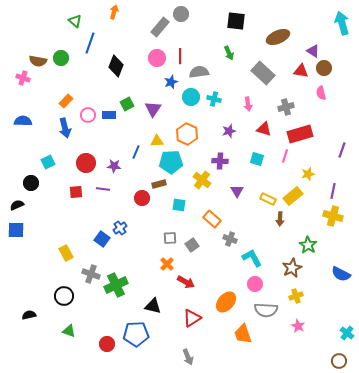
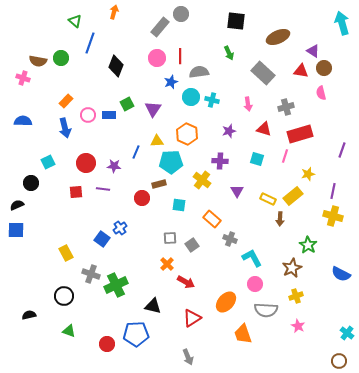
cyan cross at (214, 99): moved 2 px left, 1 px down
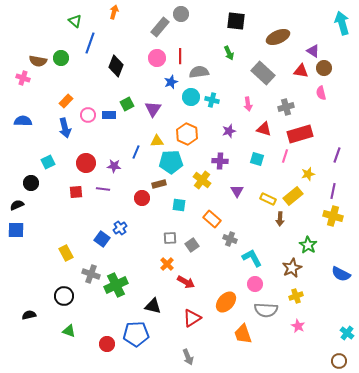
purple line at (342, 150): moved 5 px left, 5 px down
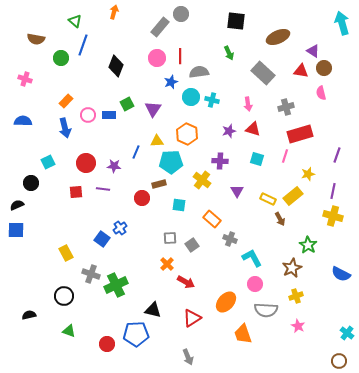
blue line at (90, 43): moved 7 px left, 2 px down
brown semicircle at (38, 61): moved 2 px left, 22 px up
pink cross at (23, 78): moved 2 px right, 1 px down
red triangle at (264, 129): moved 11 px left
brown arrow at (280, 219): rotated 32 degrees counterclockwise
black triangle at (153, 306): moved 4 px down
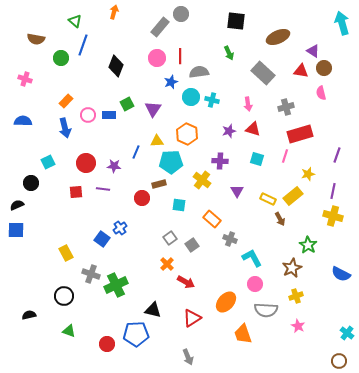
gray square at (170, 238): rotated 32 degrees counterclockwise
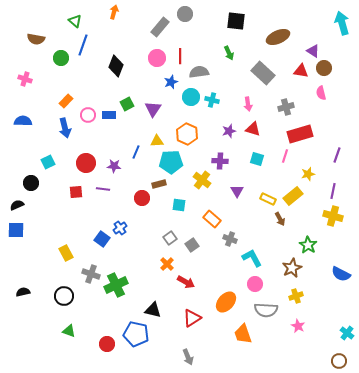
gray circle at (181, 14): moved 4 px right
black semicircle at (29, 315): moved 6 px left, 23 px up
blue pentagon at (136, 334): rotated 15 degrees clockwise
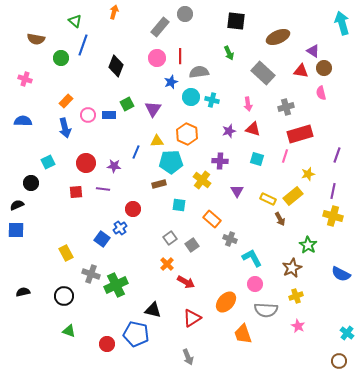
red circle at (142, 198): moved 9 px left, 11 px down
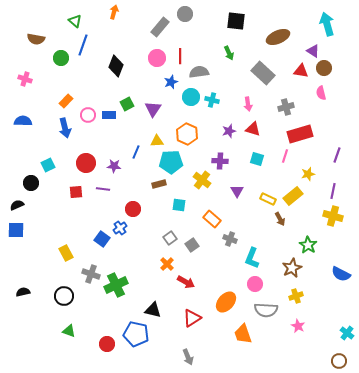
cyan arrow at (342, 23): moved 15 px left, 1 px down
cyan square at (48, 162): moved 3 px down
cyan L-shape at (252, 258): rotated 130 degrees counterclockwise
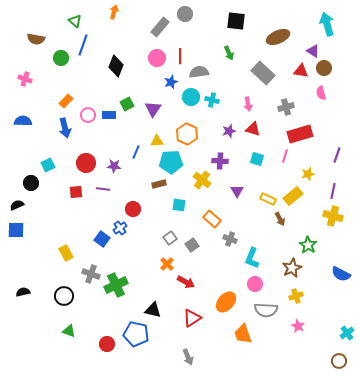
cyan cross at (347, 333): rotated 16 degrees clockwise
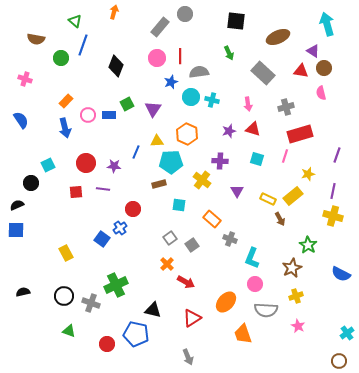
blue semicircle at (23, 121): moved 2 px left, 1 px up; rotated 54 degrees clockwise
gray cross at (91, 274): moved 29 px down
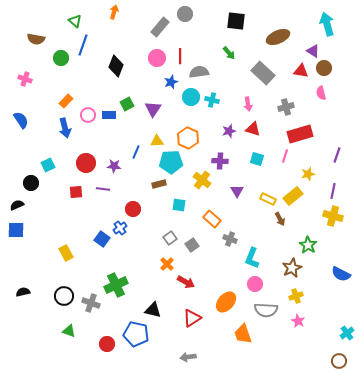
green arrow at (229, 53): rotated 16 degrees counterclockwise
orange hexagon at (187, 134): moved 1 px right, 4 px down
pink star at (298, 326): moved 5 px up
gray arrow at (188, 357): rotated 105 degrees clockwise
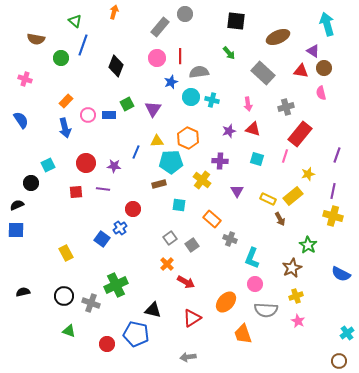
red rectangle at (300, 134): rotated 35 degrees counterclockwise
